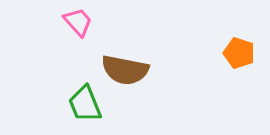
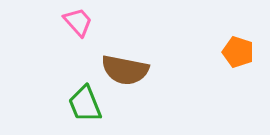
orange pentagon: moved 1 px left, 1 px up
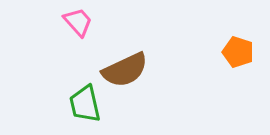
brown semicircle: rotated 36 degrees counterclockwise
green trapezoid: rotated 9 degrees clockwise
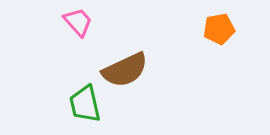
orange pentagon: moved 19 px left, 23 px up; rotated 28 degrees counterclockwise
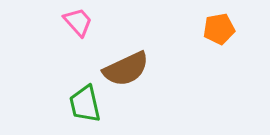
brown semicircle: moved 1 px right, 1 px up
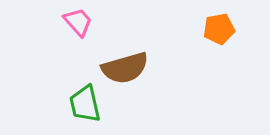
brown semicircle: moved 1 px left, 1 px up; rotated 9 degrees clockwise
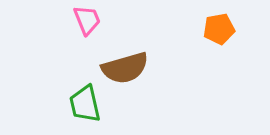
pink trapezoid: moved 9 px right, 2 px up; rotated 20 degrees clockwise
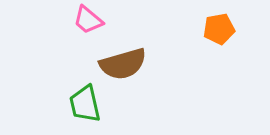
pink trapezoid: moved 1 px right; rotated 152 degrees clockwise
brown semicircle: moved 2 px left, 4 px up
